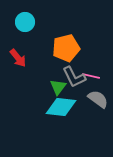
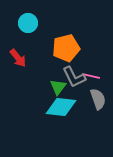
cyan circle: moved 3 px right, 1 px down
gray semicircle: rotated 35 degrees clockwise
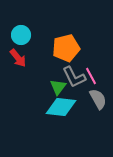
cyan circle: moved 7 px left, 12 px down
pink line: rotated 48 degrees clockwise
gray semicircle: rotated 10 degrees counterclockwise
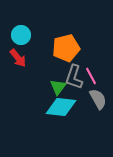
gray L-shape: rotated 45 degrees clockwise
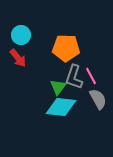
orange pentagon: rotated 16 degrees clockwise
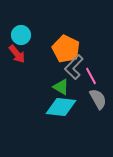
orange pentagon: moved 1 px down; rotated 24 degrees clockwise
red arrow: moved 1 px left, 4 px up
gray L-shape: moved 10 px up; rotated 25 degrees clockwise
green triangle: moved 3 px right; rotated 36 degrees counterclockwise
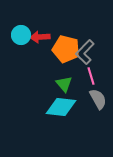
orange pentagon: rotated 12 degrees counterclockwise
red arrow: moved 23 px right, 17 px up; rotated 126 degrees clockwise
gray L-shape: moved 11 px right, 15 px up
pink line: rotated 12 degrees clockwise
green triangle: moved 3 px right, 3 px up; rotated 18 degrees clockwise
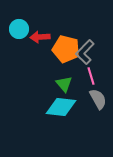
cyan circle: moved 2 px left, 6 px up
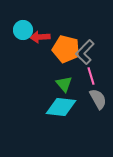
cyan circle: moved 4 px right, 1 px down
